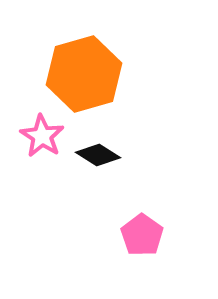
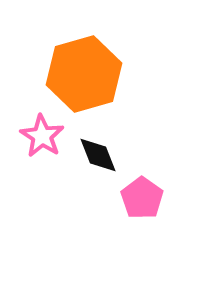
black diamond: rotated 36 degrees clockwise
pink pentagon: moved 37 px up
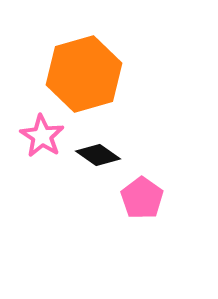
black diamond: rotated 33 degrees counterclockwise
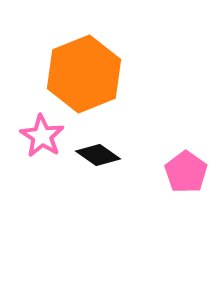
orange hexagon: rotated 6 degrees counterclockwise
pink pentagon: moved 44 px right, 26 px up
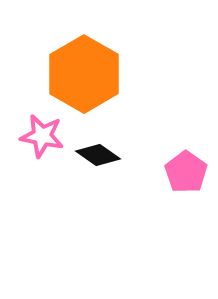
orange hexagon: rotated 8 degrees counterclockwise
pink star: rotated 21 degrees counterclockwise
